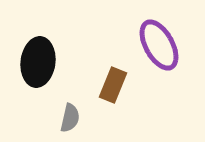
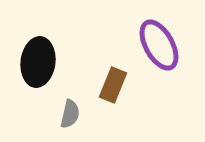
gray semicircle: moved 4 px up
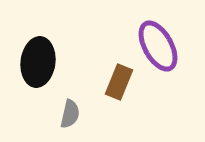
purple ellipse: moved 1 px left, 1 px down
brown rectangle: moved 6 px right, 3 px up
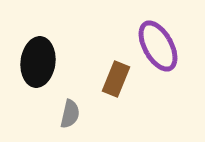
brown rectangle: moved 3 px left, 3 px up
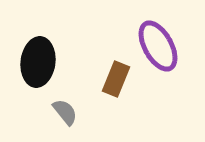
gray semicircle: moved 5 px left, 2 px up; rotated 52 degrees counterclockwise
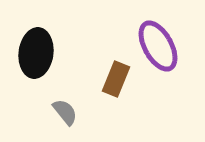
black ellipse: moved 2 px left, 9 px up
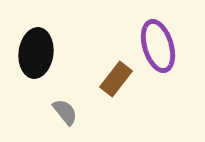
purple ellipse: rotated 12 degrees clockwise
brown rectangle: rotated 16 degrees clockwise
